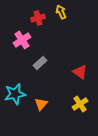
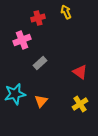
yellow arrow: moved 5 px right
pink cross: rotated 12 degrees clockwise
orange triangle: moved 3 px up
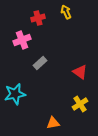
orange triangle: moved 12 px right, 22 px down; rotated 40 degrees clockwise
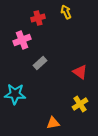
cyan star: rotated 15 degrees clockwise
